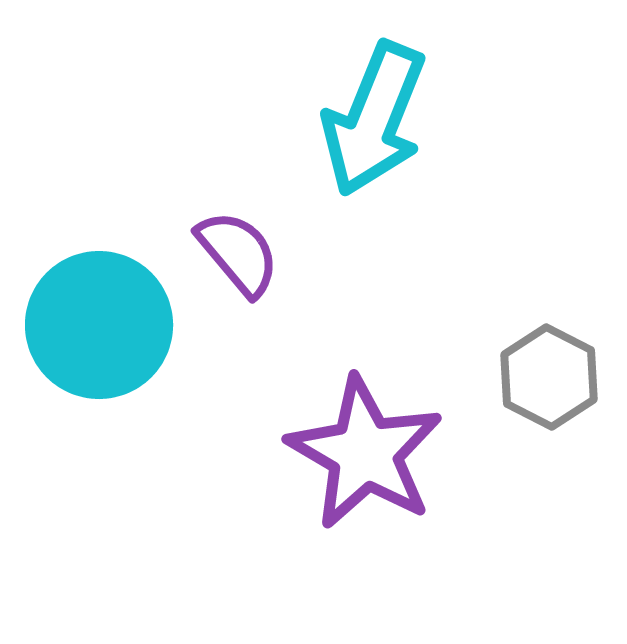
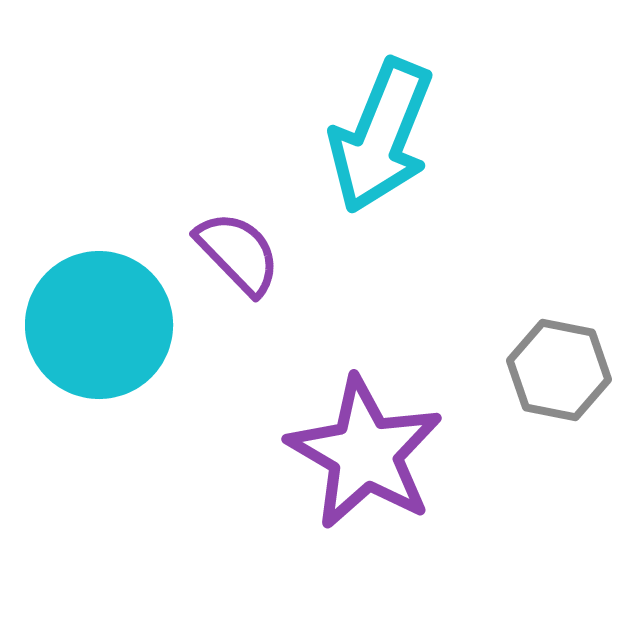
cyan arrow: moved 7 px right, 17 px down
purple semicircle: rotated 4 degrees counterclockwise
gray hexagon: moved 10 px right, 7 px up; rotated 16 degrees counterclockwise
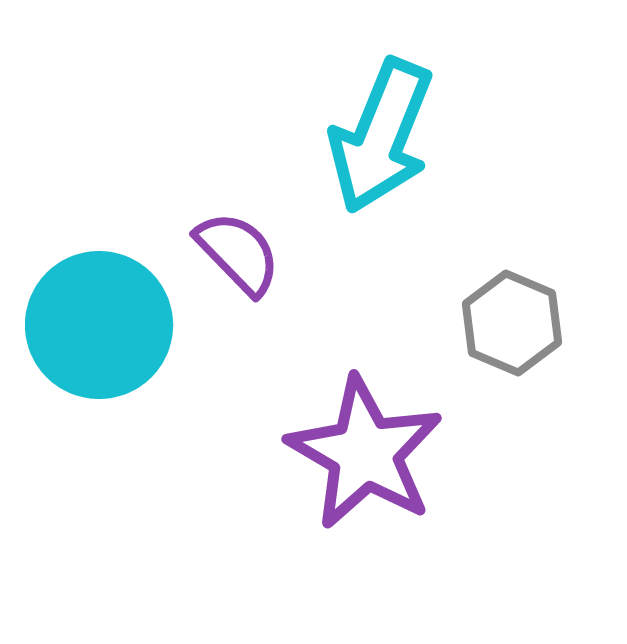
gray hexagon: moved 47 px left, 47 px up; rotated 12 degrees clockwise
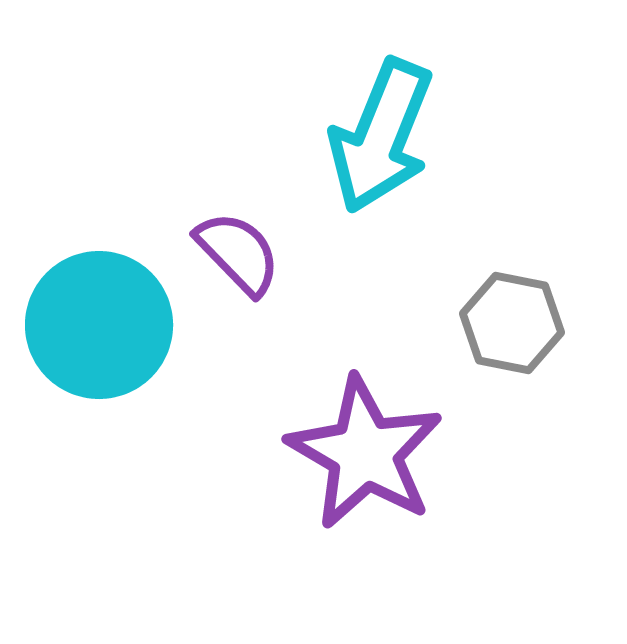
gray hexagon: rotated 12 degrees counterclockwise
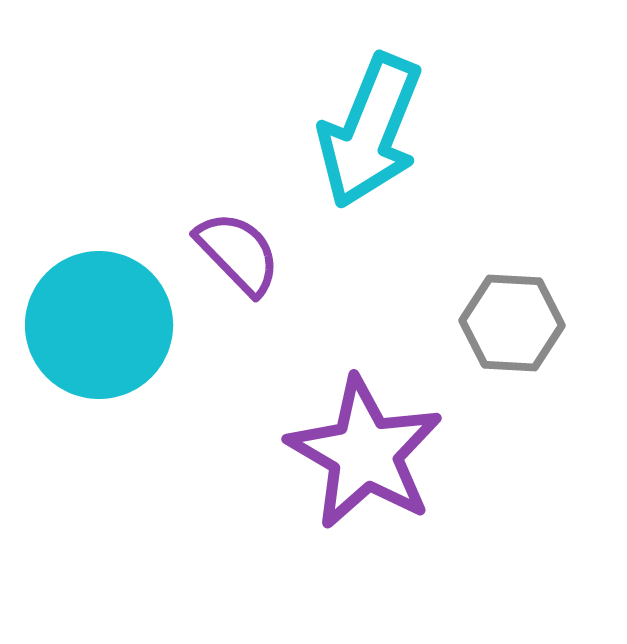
cyan arrow: moved 11 px left, 5 px up
gray hexagon: rotated 8 degrees counterclockwise
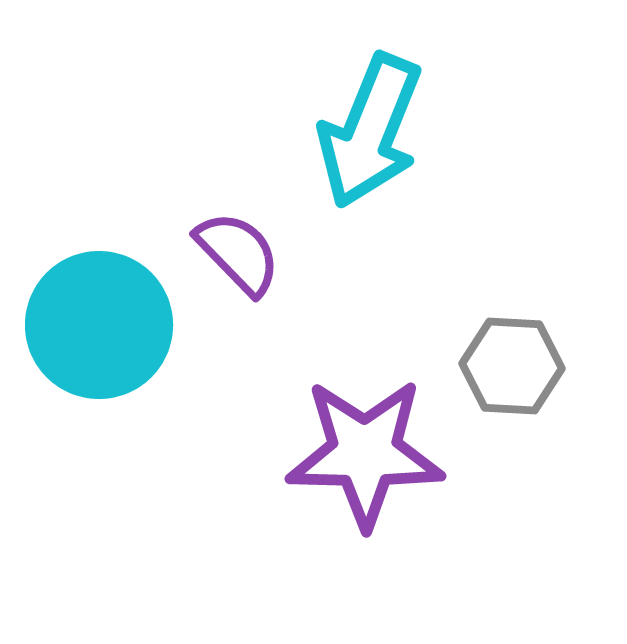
gray hexagon: moved 43 px down
purple star: rotated 29 degrees counterclockwise
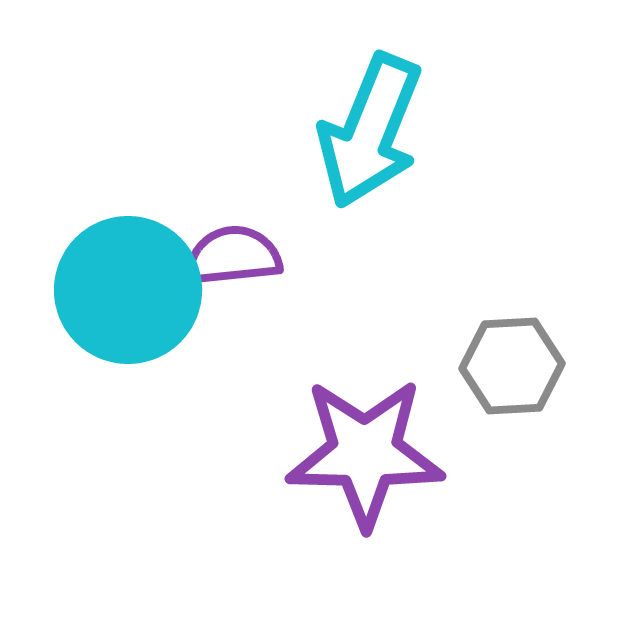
purple semicircle: moved 5 px left, 3 px down; rotated 52 degrees counterclockwise
cyan circle: moved 29 px right, 35 px up
gray hexagon: rotated 6 degrees counterclockwise
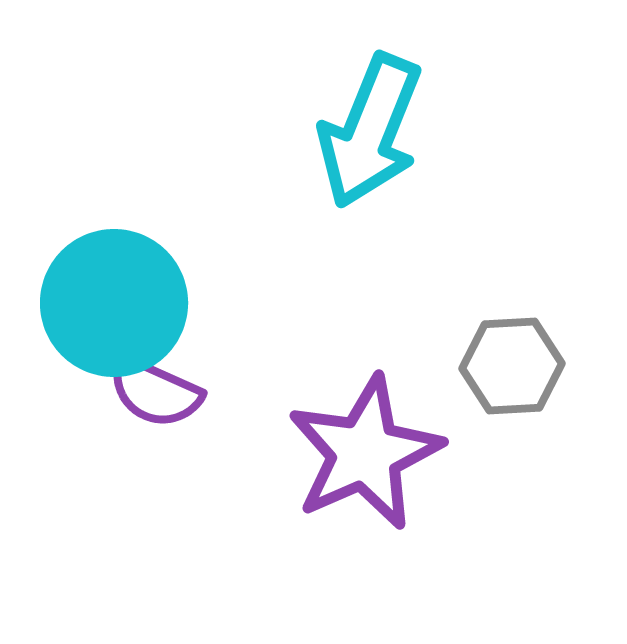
purple semicircle: moved 78 px left, 136 px down; rotated 150 degrees counterclockwise
cyan circle: moved 14 px left, 13 px down
purple star: rotated 25 degrees counterclockwise
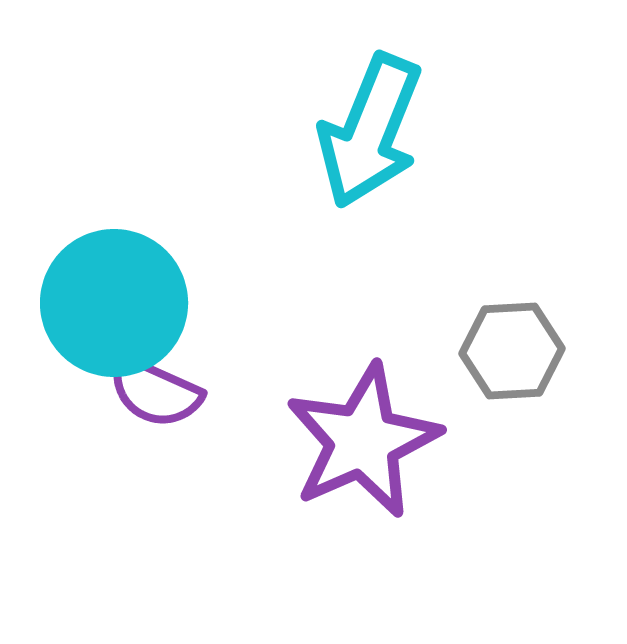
gray hexagon: moved 15 px up
purple star: moved 2 px left, 12 px up
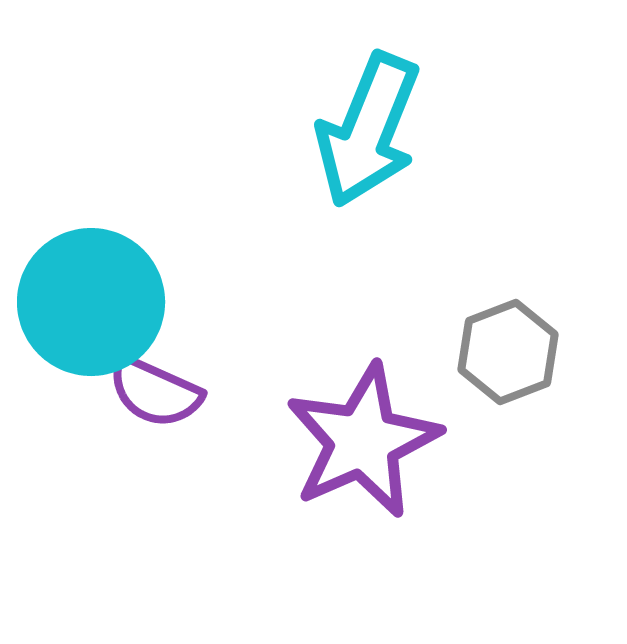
cyan arrow: moved 2 px left, 1 px up
cyan circle: moved 23 px left, 1 px up
gray hexagon: moved 4 px left, 1 px down; rotated 18 degrees counterclockwise
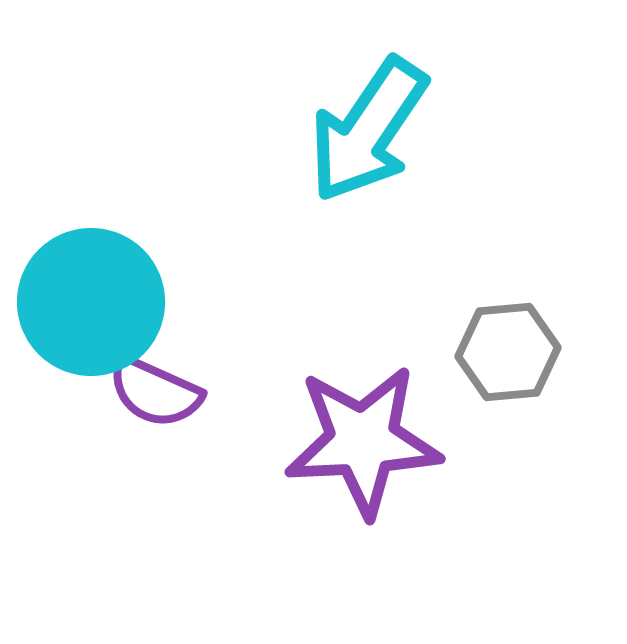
cyan arrow: rotated 12 degrees clockwise
gray hexagon: rotated 16 degrees clockwise
purple star: rotated 21 degrees clockwise
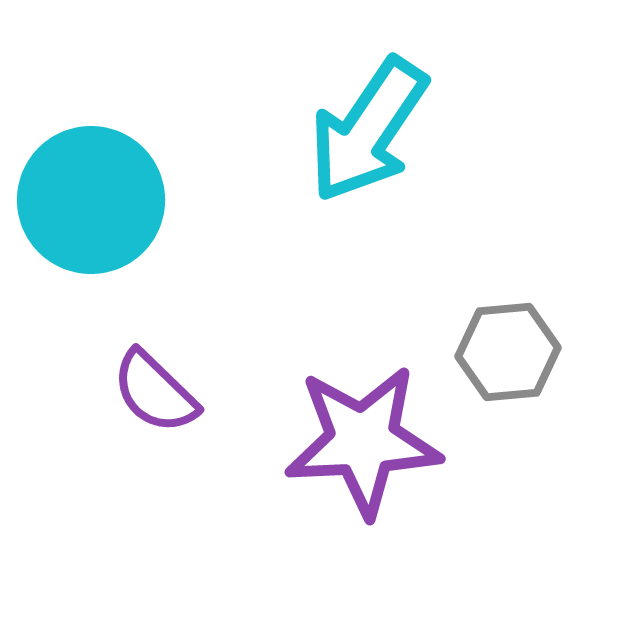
cyan circle: moved 102 px up
purple semicircle: rotated 20 degrees clockwise
